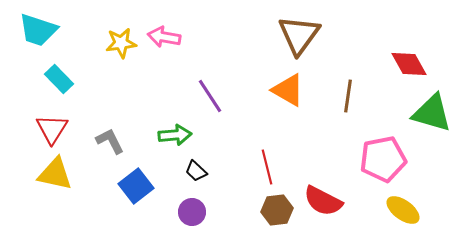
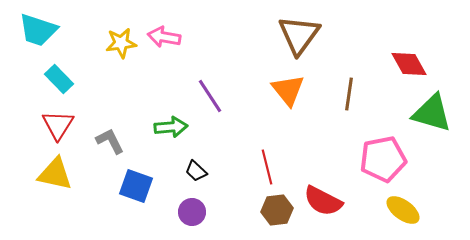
orange triangle: rotated 21 degrees clockwise
brown line: moved 1 px right, 2 px up
red triangle: moved 6 px right, 4 px up
green arrow: moved 4 px left, 8 px up
blue square: rotated 32 degrees counterclockwise
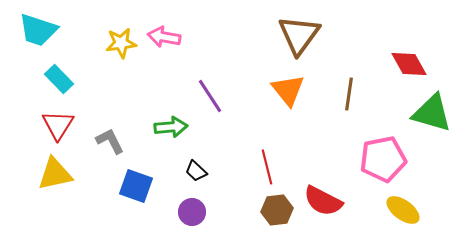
yellow triangle: rotated 24 degrees counterclockwise
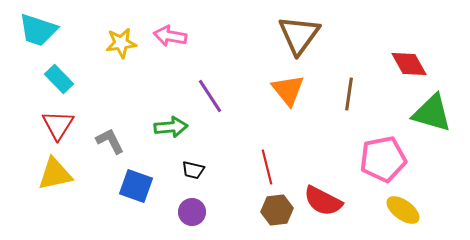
pink arrow: moved 6 px right, 1 px up
black trapezoid: moved 3 px left, 1 px up; rotated 30 degrees counterclockwise
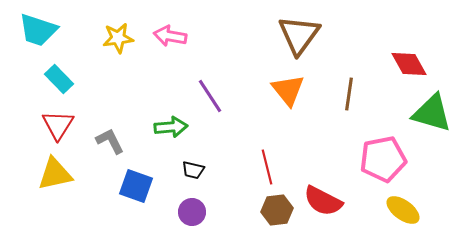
yellow star: moved 3 px left, 5 px up
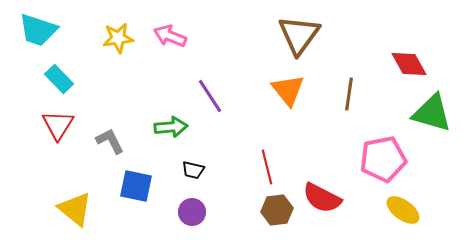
pink arrow: rotated 12 degrees clockwise
yellow triangle: moved 20 px right, 35 px down; rotated 51 degrees clockwise
blue square: rotated 8 degrees counterclockwise
red semicircle: moved 1 px left, 3 px up
